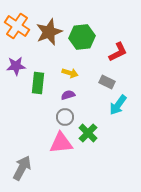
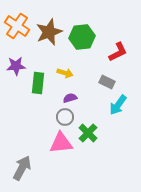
yellow arrow: moved 5 px left
purple semicircle: moved 2 px right, 3 px down
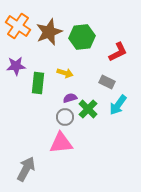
orange cross: moved 1 px right
green cross: moved 24 px up
gray arrow: moved 4 px right, 1 px down
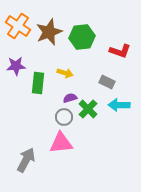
red L-shape: moved 2 px right, 1 px up; rotated 45 degrees clockwise
cyan arrow: moved 1 px right; rotated 55 degrees clockwise
gray circle: moved 1 px left
gray arrow: moved 9 px up
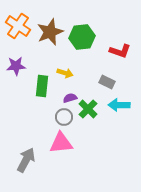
brown star: moved 1 px right
green rectangle: moved 4 px right, 3 px down
